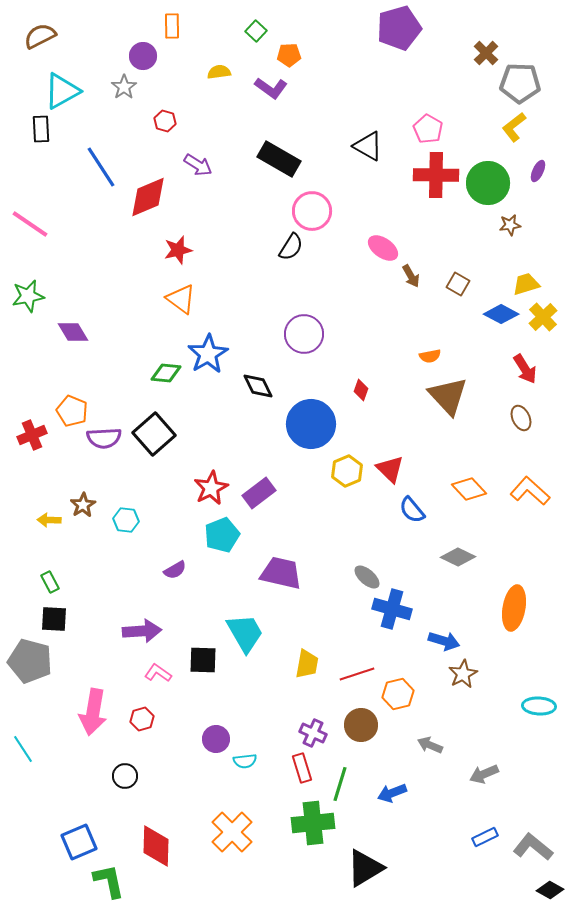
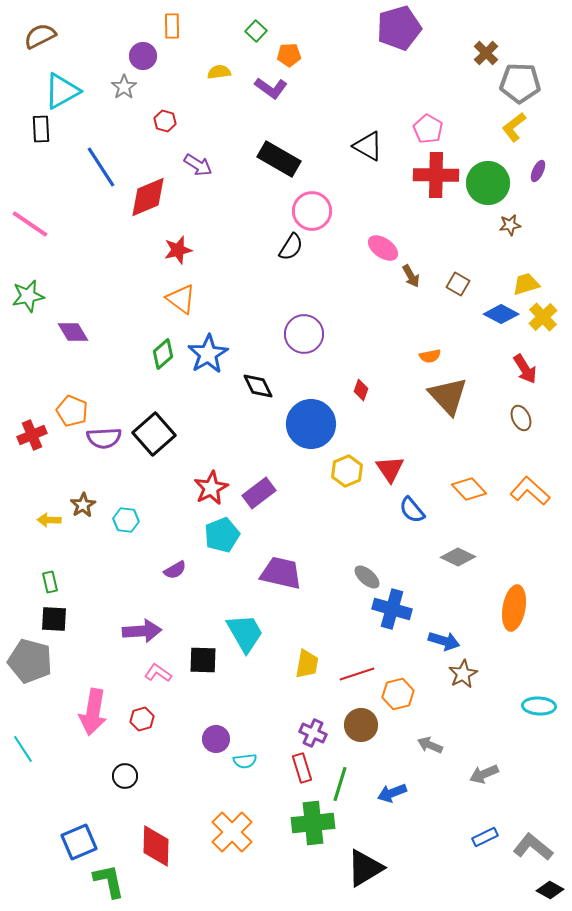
green diamond at (166, 373): moved 3 px left, 19 px up; rotated 48 degrees counterclockwise
red triangle at (390, 469): rotated 12 degrees clockwise
green rectangle at (50, 582): rotated 15 degrees clockwise
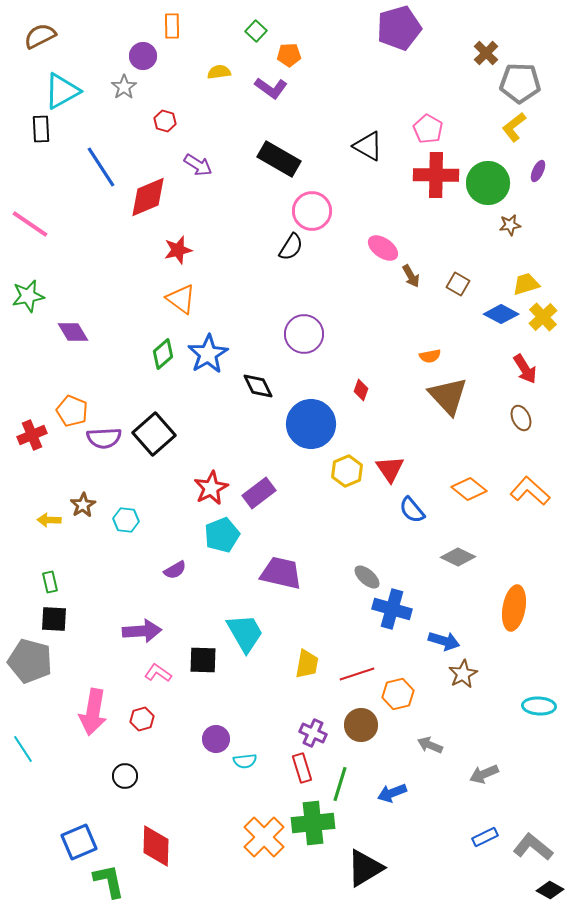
orange diamond at (469, 489): rotated 8 degrees counterclockwise
orange cross at (232, 832): moved 32 px right, 5 px down
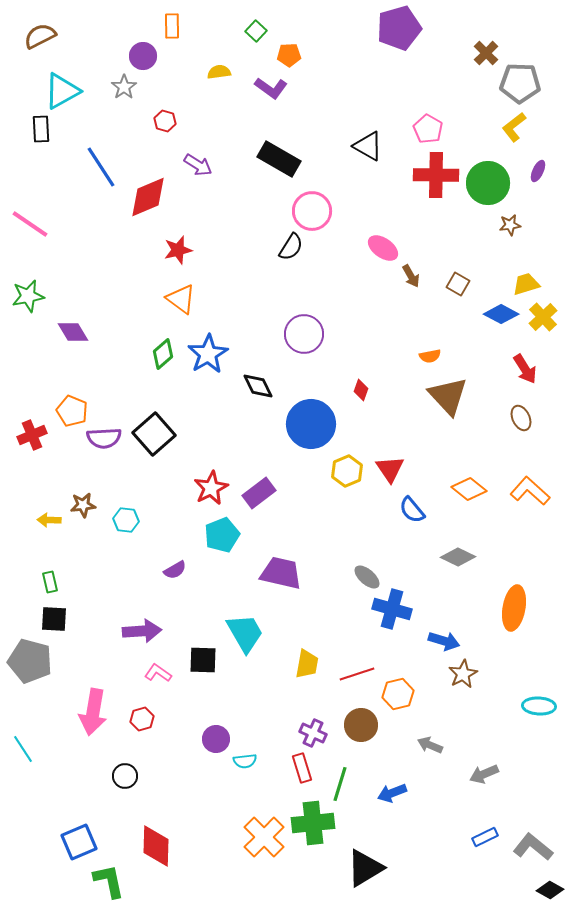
brown star at (83, 505): rotated 25 degrees clockwise
